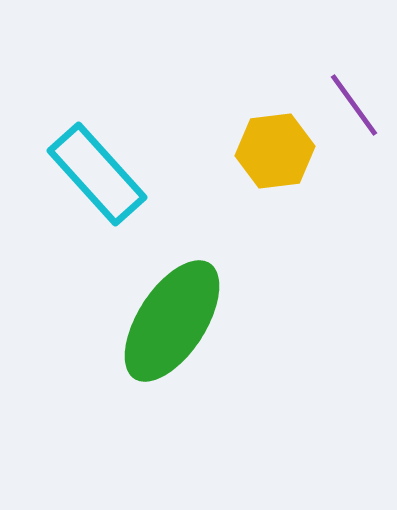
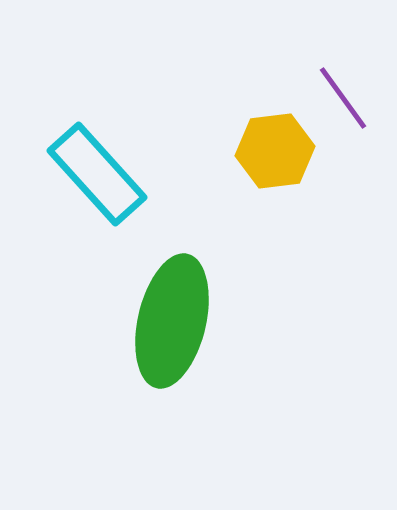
purple line: moved 11 px left, 7 px up
green ellipse: rotated 20 degrees counterclockwise
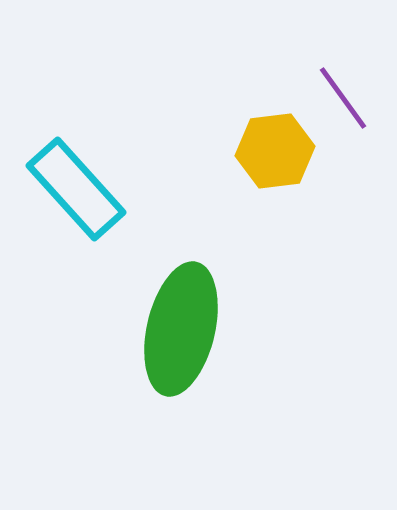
cyan rectangle: moved 21 px left, 15 px down
green ellipse: moved 9 px right, 8 px down
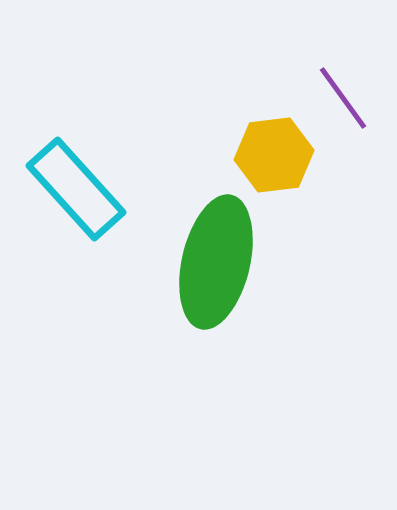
yellow hexagon: moved 1 px left, 4 px down
green ellipse: moved 35 px right, 67 px up
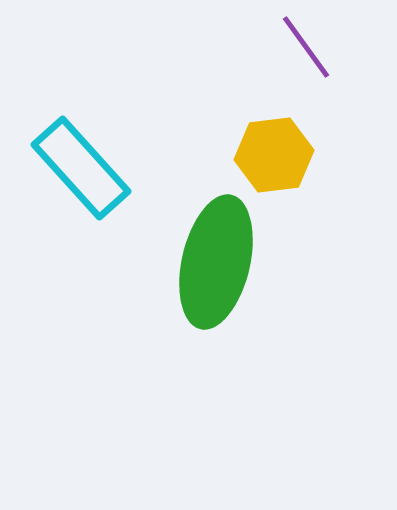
purple line: moved 37 px left, 51 px up
cyan rectangle: moved 5 px right, 21 px up
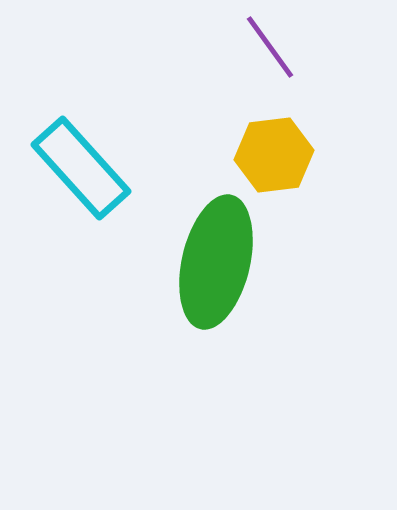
purple line: moved 36 px left
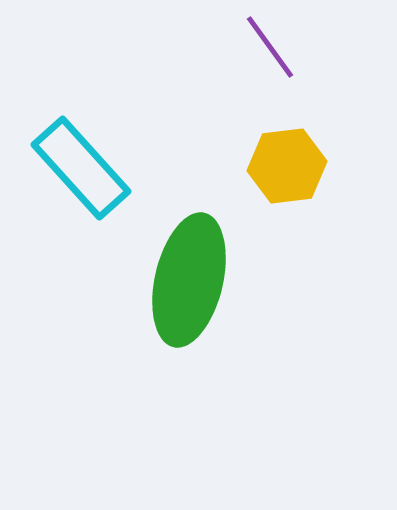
yellow hexagon: moved 13 px right, 11 px down
green ellipse: moved 27 px left, 18 px down
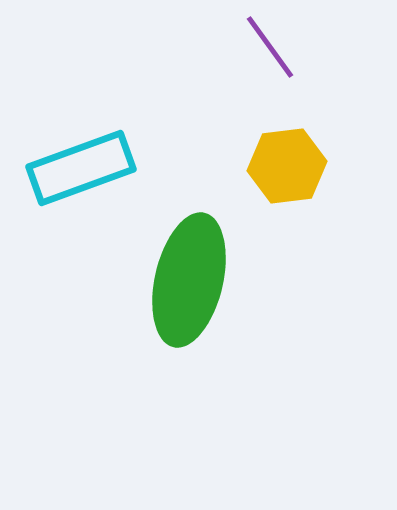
cyan rectangle: rotated 68 degrees counterclockwise
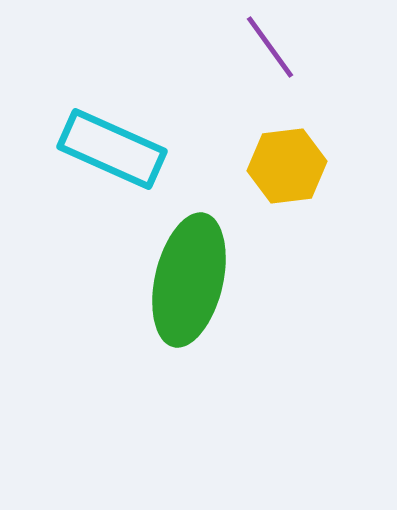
cyan rectangle: moved 31 px right, 19 px up; rotated 44 degrees clockwise
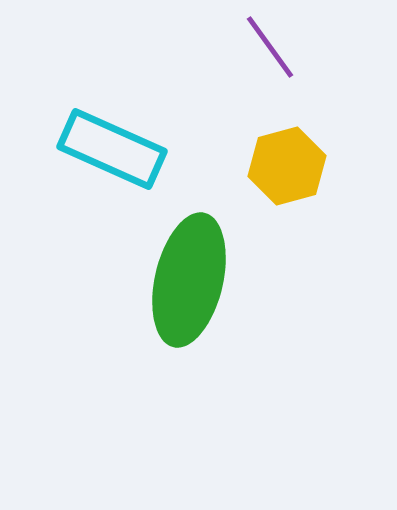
yellow hexagon: rotated 8 degrees counterclockwise
